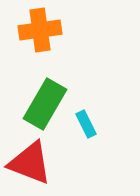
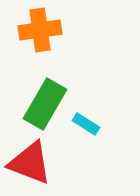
cyan rectangle: rotated 32 degrees counterclockwise
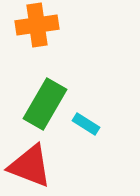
orange cross: moved 3 px left, 5 px up
red triangle: moved 3 px down
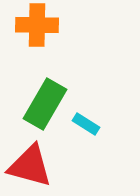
orange cross: rotated 9 degrees clockwise
red triangle: rotated 6 degrees counterclockwise
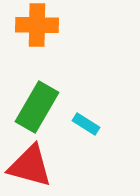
green rectangle: moved 8 px left, 3 px down
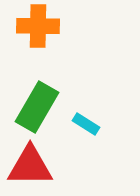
orange cross: moved 1 px right, 1 px down
red triangle: rotated 15 degrees counterclockwise
